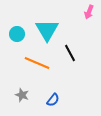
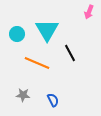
gray star: moved 1 px right; rotated 16 degrees counterclockwise
blue semicircle: rotated 64 degrees counterclockwise
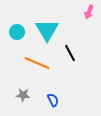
cyan circle: moved 2 px up
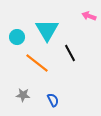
pink arrow: moved 4 px down; rotated 88 degrees clockwise
cyan circle: moved 5 px down
orange line: rotated 15 degrees clockwise
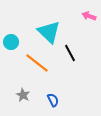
cyan triangle: moved 2 px right, 2 px down; rotated 15 degrees counterclockwise
cyan circle: moved 6 px left, 5 px down
gray star: rotated 24 degrees clockwise
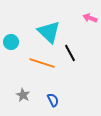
pink arrow: moved 1 px right, 2 px down
orange line: moved 5 px right; rotated 20 degrees counterclockwise
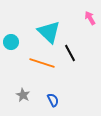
pink arrow: rotated 40 degrees clockwise
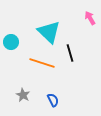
black line: rotated 12 degrees clockwise
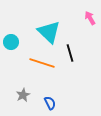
gray star: rotated 16 degrees clockwise
blue semicircle: moved 3 px left, 3 px down
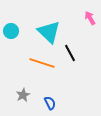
cyan circle: moved 11 px up
black line: rotated 12 degrees counterclockwise
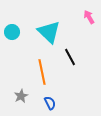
pink arrow: moved 1 px left, 1 px up
cyan circle: moved 1 px right, 1 px down
black line: moved 4 px down
orange line: moved 9 px down; rotated 60 degrees clockwise
gray star: moved 2 px left, 1 px down
